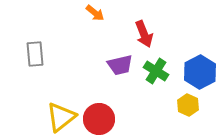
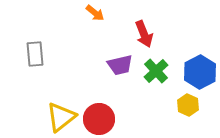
green cross: rotated 15 degrees clockwise
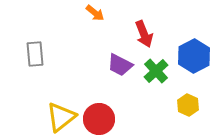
purple trapezoid: rotated 40 degrees clockwise
blue hexagon: moved 6 px left, 16 px up
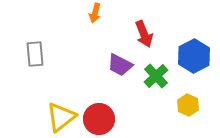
orange arrow: rotated 66 degrees clockwise
green cross: moved 5 px down
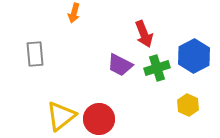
orange arrow: moved 21 px left
green cross: moved 1 px right, 8 px up; rotated 25 degrees clockwise
yellow triangle: moved 1 px up
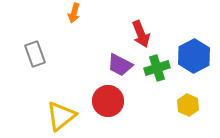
red arrow: moved 3 px left
gray rectangle: rotated 15 degrees counterclockwise
red circle: moved 9 px right, 18 px up
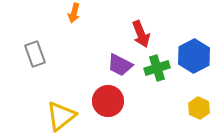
yellow hexagon: moved 11 px right, 3 px down
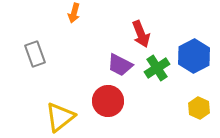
green cross: rotated 15 degrees counterclockwise
yellow triangle: moved 1 px left, 1 px down
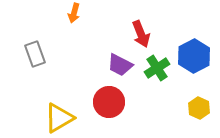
red circle: moved 1 px right, 1 px down
yellow triangle: moved 1 px left, 1 px down; rotated 8 degrees clockwise
